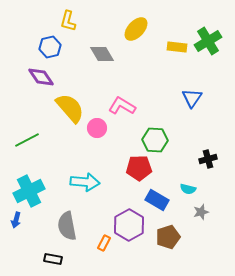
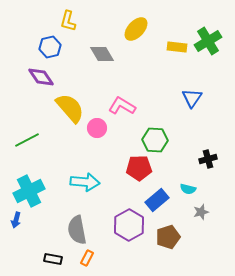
blue rectangle: rotated 70 degrees counterclockwise
gray semicircle: moved 10 px right, 4 px down
orange rectangle: moved 17 px left, 15 px down
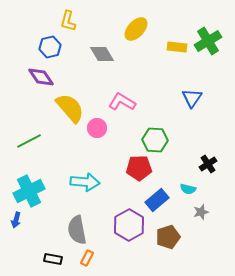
pink L-shape: moved 4 px up
green line: moved 2 px right, 1 px down
black cross: moved 5 px down; rotated 18 degrees counterclockwise
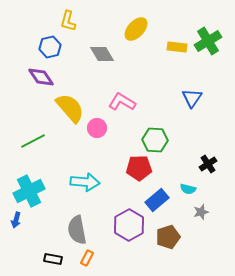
green line: moved 4 px right
